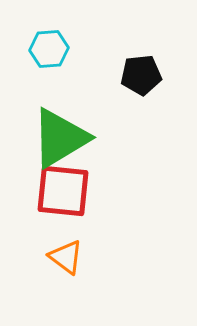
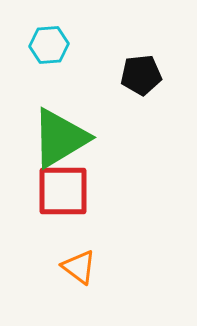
cyan hexagon: moved 4 px up
red square: rotated 6 degrees counterclockwise
orange triangle: moved 13 px right, 10 px down
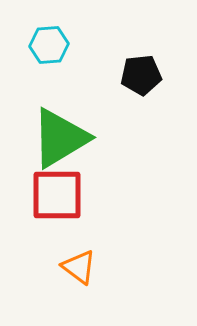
red square: moved 6 px left, 4 px down
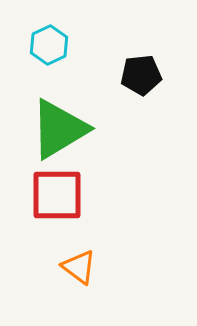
cyan hexagon: rotated 21 degrees counterclockwise
green triangle: moved 1 px left, 9 px up
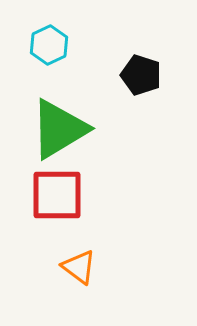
black pentagon: rotated 24 degrees clockwise
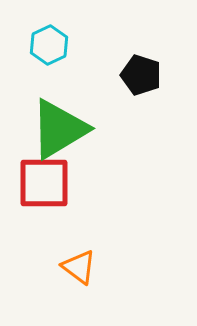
red square: moved 13 px left, 12 px up
